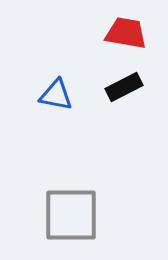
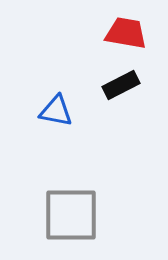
black rectangle: moved 3 px left, 2 px up
blue triangle: moved 16 px down
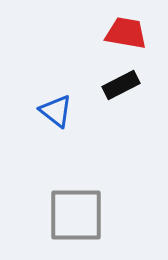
blue triangle: rotated 27 degrees clockwise
gray square: moved 5 px right
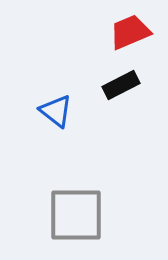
red trapezoid: moved 4 px right, 1 px up; rotated 33 degrees counterclockwise
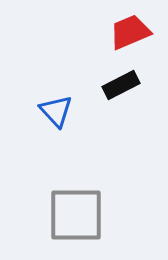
blue triangle: rotated 9 degrees clockwise
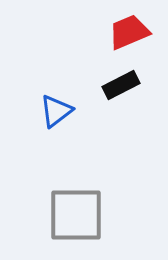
red trapezoid: moved 1 px left
blue triangle: rotated 36 degrees clockwise
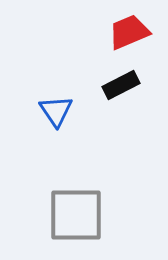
blue triangle: rotated 27 degrees counterclockwise
